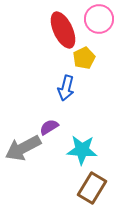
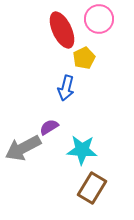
red ellipse: moved 1 px left
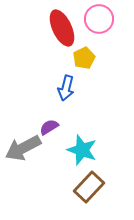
red ellipse: moved 2 px up
cyan star: rotated 16 degrees clockwise
brown rectangle: moved 3 px left, 1 px up; rotated 12 degrees clockwise
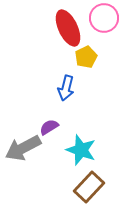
pink circle: moved 5 px right, 1 px up
red ellipse: moved 6 px right
yellow pentagon: moved 2 px right, 1 px up
cyan star: moved 1 px left
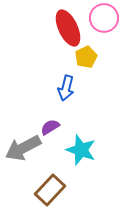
purple semicircle: moved 1 px right
brown rectangle: moved 39 px left, 3 px down
